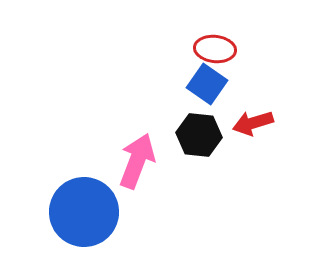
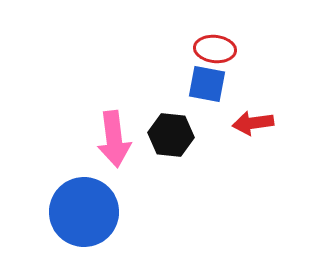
blue square: rotated 24 degrees counterclockwise
red arrow: rotated 9 degrees clockwise
black hexagon: moved 28 px left
pink arrow: moved 23 px left, 22 px up; rotated 152 degrees clockwise
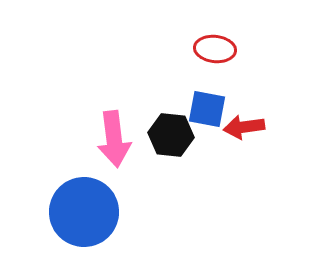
blue square: moved 25 px down
red arrow: moved 9 px left, 4 px down
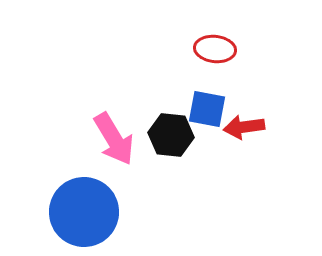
pink arrow: rotated 24 degrees counterclockwise
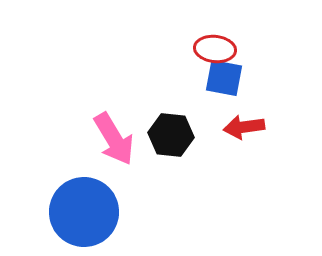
blue square: moved 17 px right, 31 px up
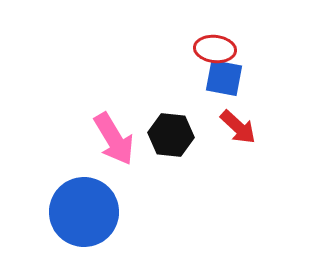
red arrow: moved 6 px left; rotated 129 degrees counterclockwise
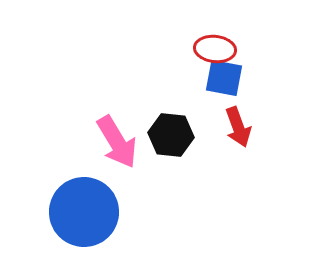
red arrow: rotated 27 degrees clockwise
pink arrow: moved 3 px right, 3 px down
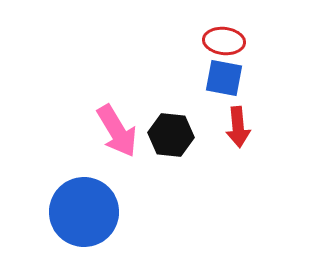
red ellipse: moved 9 px right, 8 px up
red arrow: rotated 15 degrees clockwise
pink arrow: moved 11 px up
